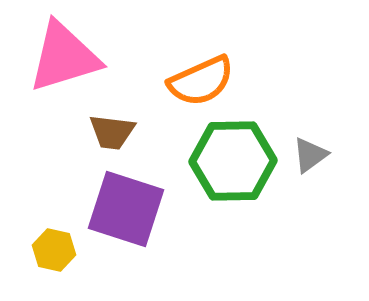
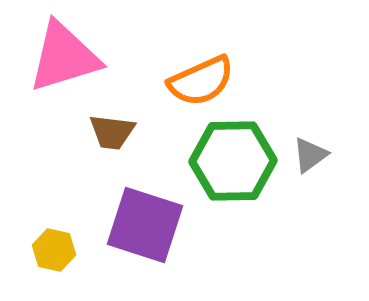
purple square: moved 19 px right, 16 px down
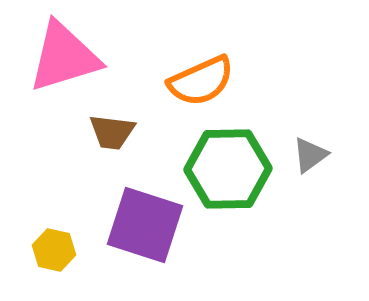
green hexagon: moved 5 px left, 8 px down
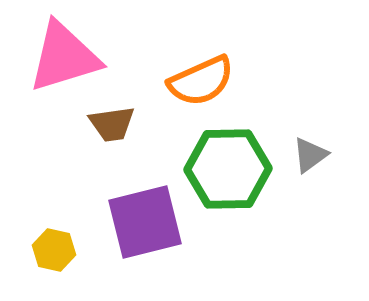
brown trapezoid: moved 8 px up; rotated 15 degrees counterclockwise
purple square: moved 3 px up; rotated 32 degrees counterclockwise
